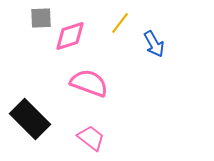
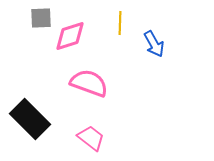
yellow line: rotated 35 degrees counterclockwise
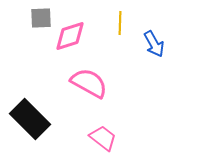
pink semicircle: rotated 9 degrees clockwise
pink trapezoid: moved 12 px right
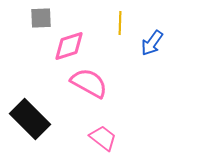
pink diamond: moved 1 px left, 10 px down
blue arrow: moved 2 px left, 1 px up; rotated 64 degrees clockwise
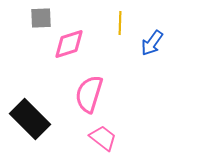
pink diamond: moved 2 px up
pink semicircle: moved 11 px down; rotated 102 degrees counterclockwise
